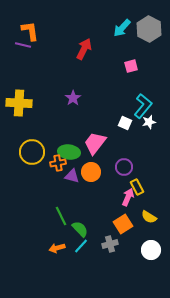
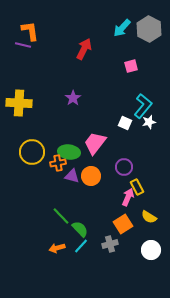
orange circle: moved 4 px down
green line: rotated 18 degrees counterclockwise
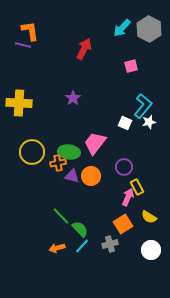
cyan line: moved 1 px right
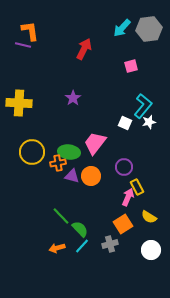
gray hexagon: rotated 25 degrees clockwise
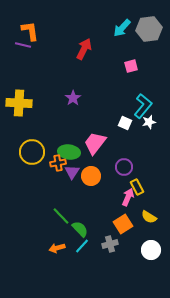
purple triangle: moved 4 px up; rotated 49 degrees clockwise
